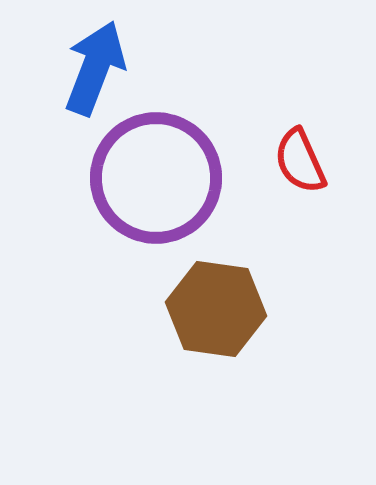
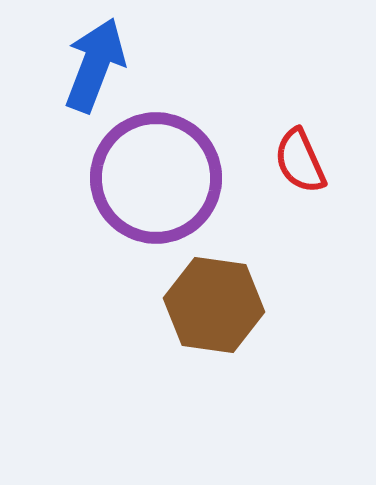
blue arrow: moved 3 px up
brown hexagon: moved 2 px left, 4 px up
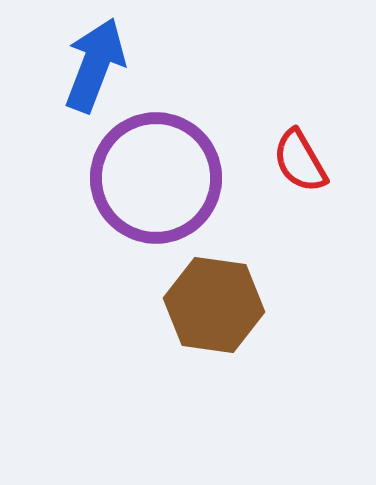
red semicircle: rotated 6 degrees counterclockwise
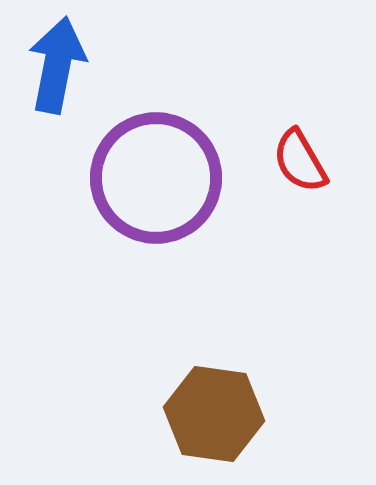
blue arrow: moved 38 px left; rotated 10 degrees counterclockwise
brown hexagon: moved 109 px down
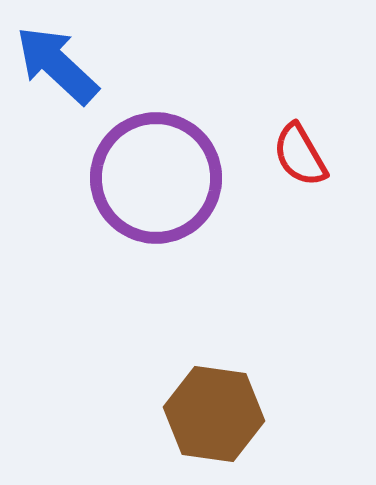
blue arrow: rotated 58 degrees counterclockwise
red semicircle: moved 6 px up
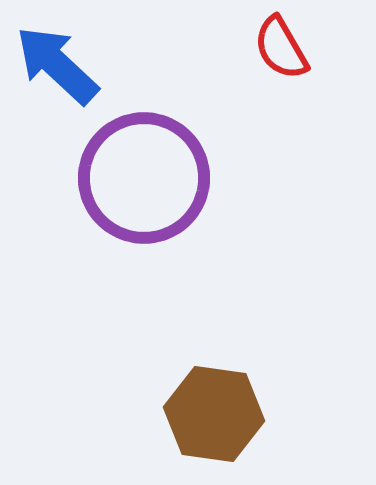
red semicircle: moved 19 px left, 107 px up
purple circle: moved 12 px left
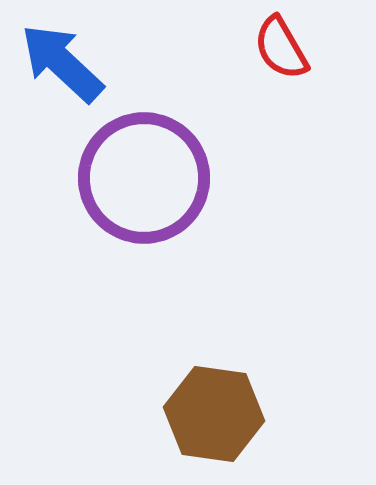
blue arrow: moved 5 px right, 2 px up
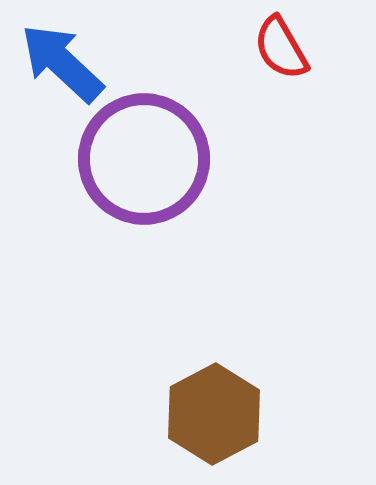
purple circle: moved 19 px up
brown hexagon: rotated 24 degrees clockwise
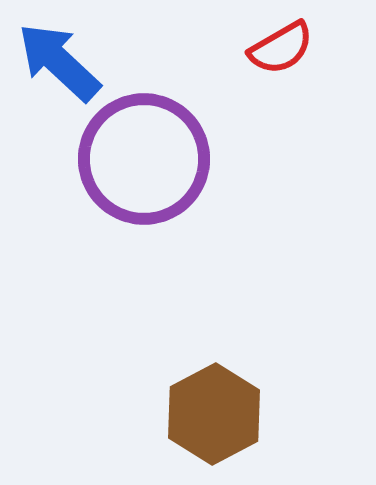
red semicircle: rotated 90 degrees counterclockwise
blue arrow: moved 3 px left, 1 px up
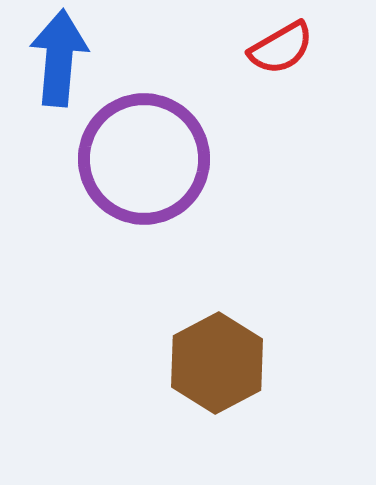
blue arrow: moved 4 px up; rotated 52 degrees clockwise
brown hexagon: moved 3 px right, 51 px up
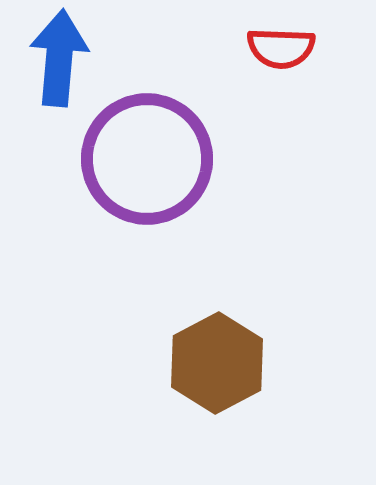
red semicircle: rotated 32 degrees clockwise
purple circle: moved 3 px right
